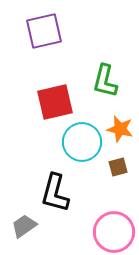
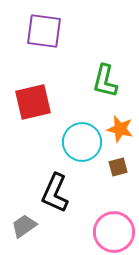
purple square: rotated 21 degrees clockwise
red square: moved 22 px left
black L-shape: rotated 9 degrees clockwise
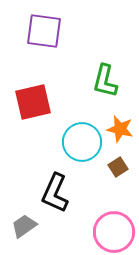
brown square: rotated 18 degrees counterclockwise
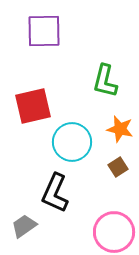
purple square: rotated 9 degrees counterclockwise
red square: moved 4 px down
cyan circle: moved 10 px left
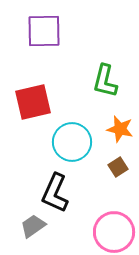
red square: moved 4 px up
gray trapezoid: moved 9 px right
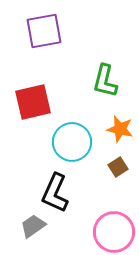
purple square: rotated 9 degrees counterclockwise
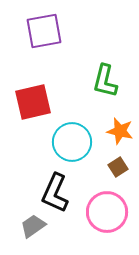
orange star: moved 2 px down
pink circle: moved 7 px left, 20 px up
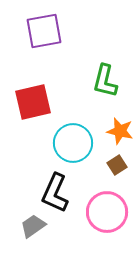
cyan circle: moved 1 px right, 1 px down
brown square: moved 1 px left, 2 px up
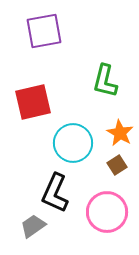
orange star: moved 2 px down; rotated 16 degrees clockwise
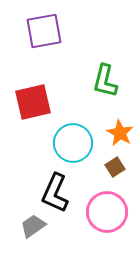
brown square: moved 2 px left, 2 px down
